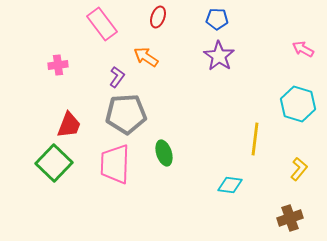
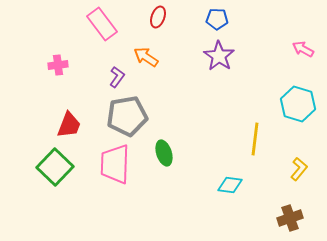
gray pentagon: moved 1 px right, 2 px down; rotated 6 degrees counterclockwise
green square: moved 1 px right, 4 px down
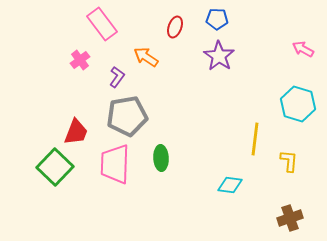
red ellipse: moved 17 px right, 10 px down
pink cross: moved 22 px right, 5 px up; rotated 30 degrees counterclockwise
red trapezoid: moved 7 px right, 7 px down
green ellipse: moved 3 px left, 5 px down; rotated 15 degrees clockwise
yellow L-shape: moved 10 px left, 8 px up; rotated 35 degrees counterclockwise
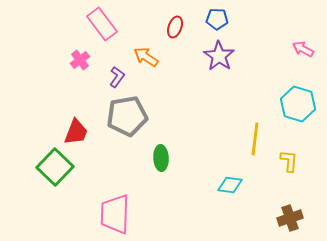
pink trapezoid: moved 50 px down
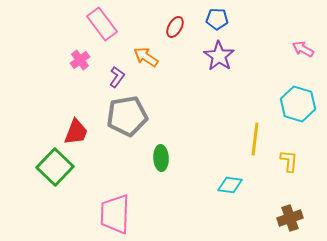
red ellipse: rotated 10 degrees clockwise
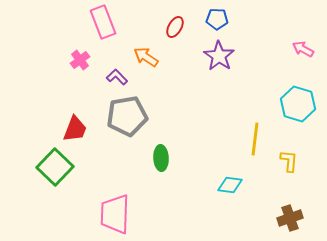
pink rectangle: moved 1 px right, 2 px up; rotated 16 degrees clockwise
purple L-shape: rotated 80 degrees counterclockwise
red trapezoid: moved 1 px left, 3 px up
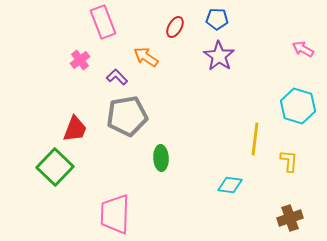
cyan hexagon: moved 2 px down
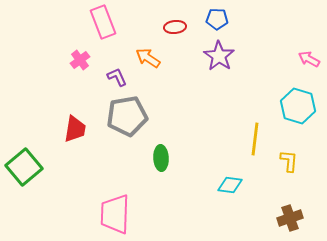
red ellipse: rotated 55 degrees clockwise
pink arrow: moved 6 px right, 10 px down
orange arrow: moved 2 px right, 1 px down
purple L-shape: rotated 20 degrees clockwise
red trapezoid: rotated 12 degrees counterclockwise
green square: moved 31 px left; rotated 6 degrees clockwise
